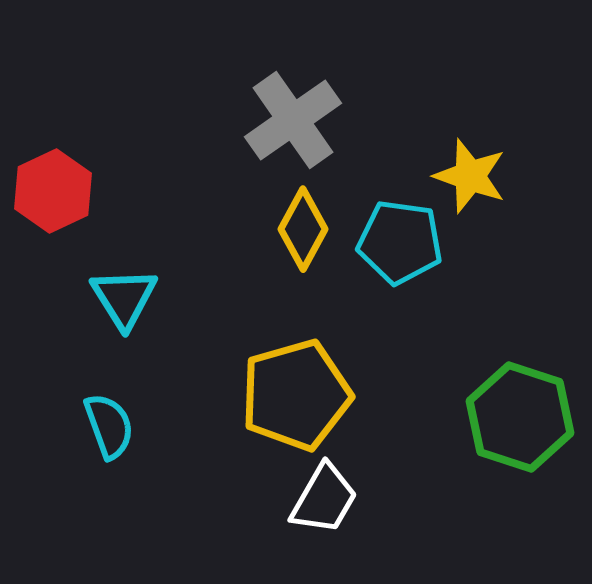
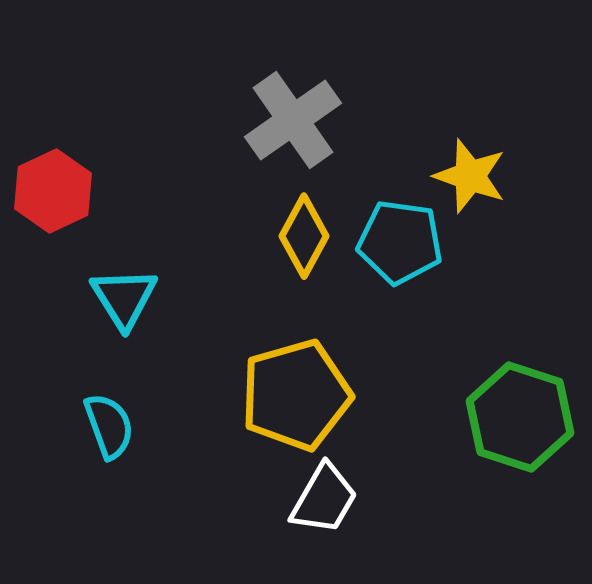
yellow diamond: moved 1 px right, 7 px down
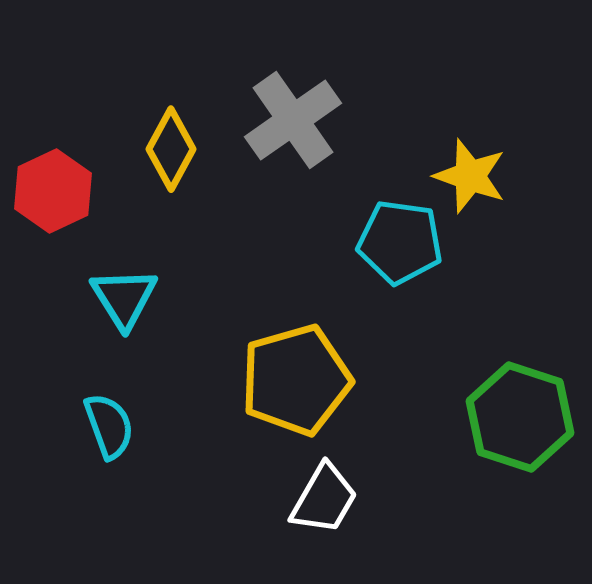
yellow diamond: moved 133 px left, 87 px up
yellow pentagon: moved 15 px up
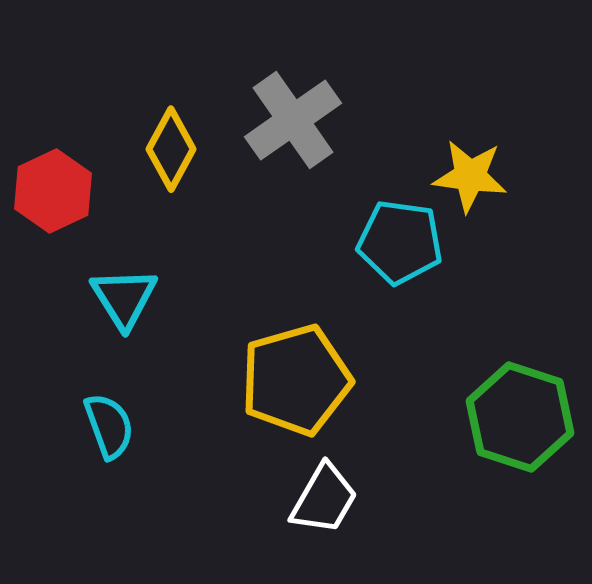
yellow star: rotated 12 degrees counterclockwise
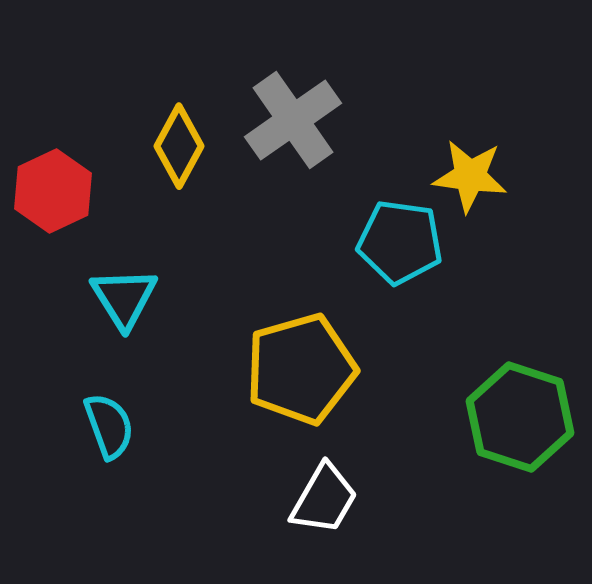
yellow diamond: moved 8 px right, 3 px up
yellow pentagon: moved 5 px right, 11 px up
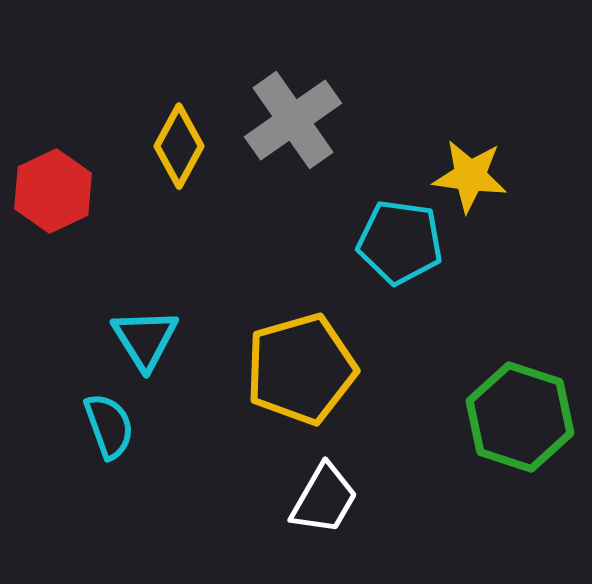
cyan triangle: moved 21 px right, 41 px down
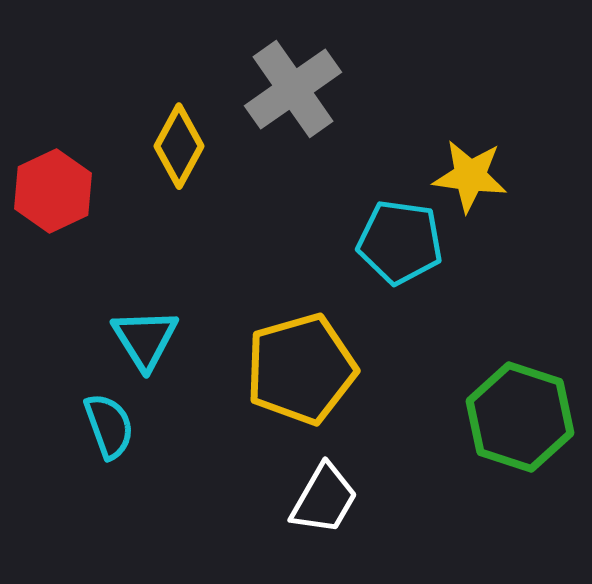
gray cross: moved 31 px up
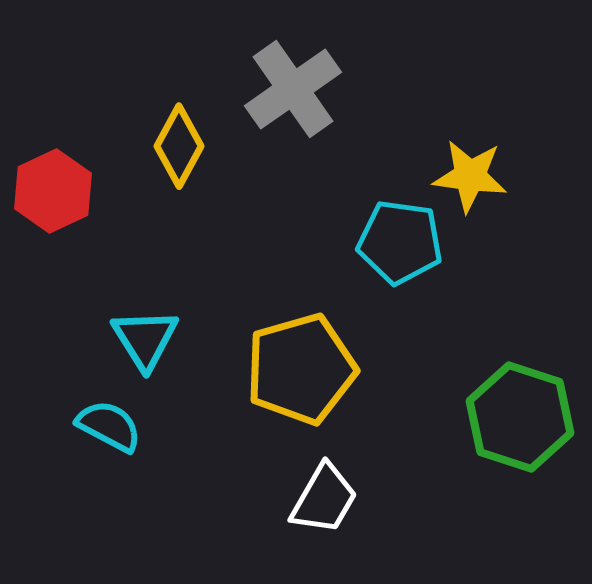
cyan semicircle: rotated 42 degrees counterclockwise
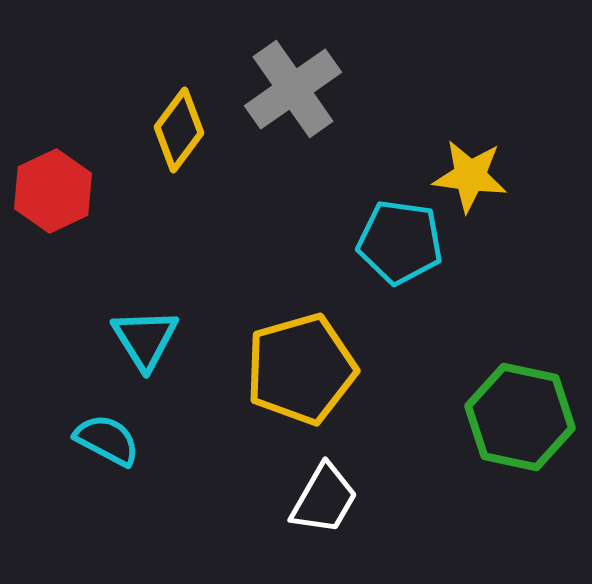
yellow diamond: moved 16 px up; rotated 8 degrees clockwise
green hexagon: rotated 6 degrees counterclockwise
cyan semicircle: moved 2 px left, 14 px down
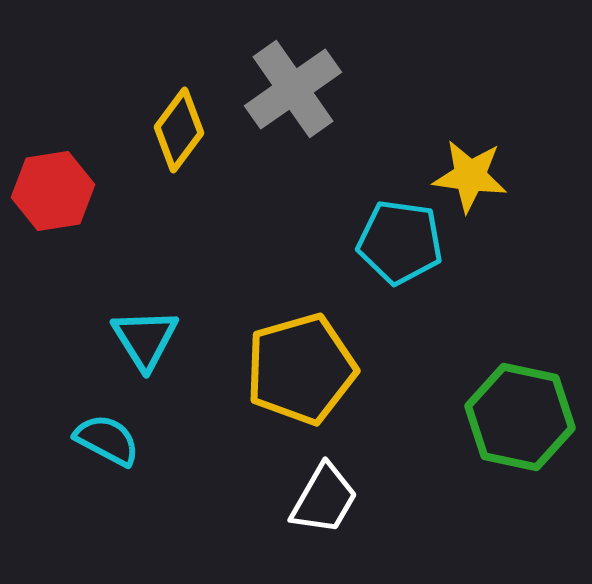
red hexagon: rotated 16 degrees clockwise
